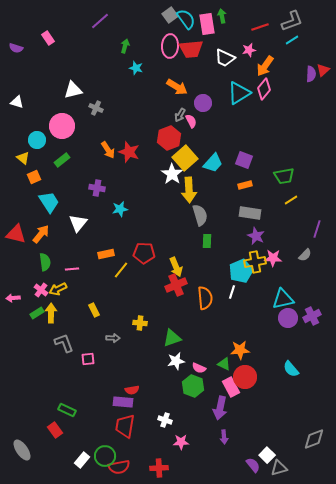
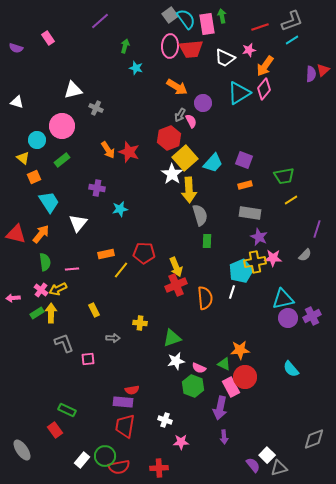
purple star at (256, 236): moved 3 px right, 1 px down
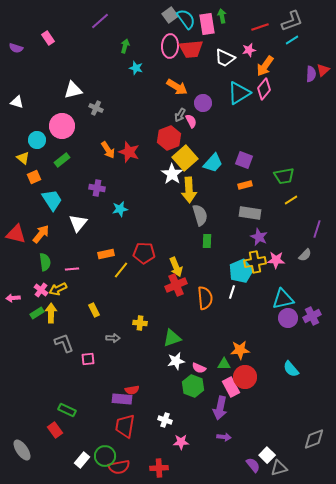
cyan trapezoid at (49, 202): moved 3 px right, 2 px up
pink star at (273, 258): moved 3 px right, 2 px down
green triangle at (224, 364): rotated 24 degrees counterclockwise
purple rectangle at (123, 402): moved 1 px left, 3 px up
purple arrow at (224, 437): rotated 80 degrees counterclockwise
